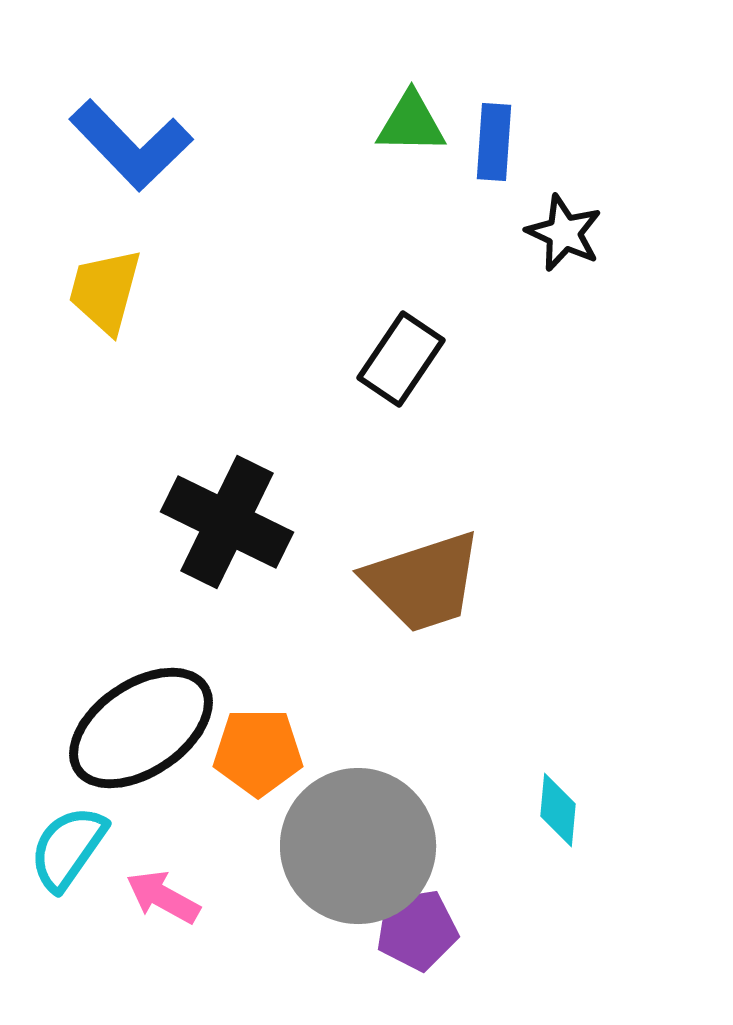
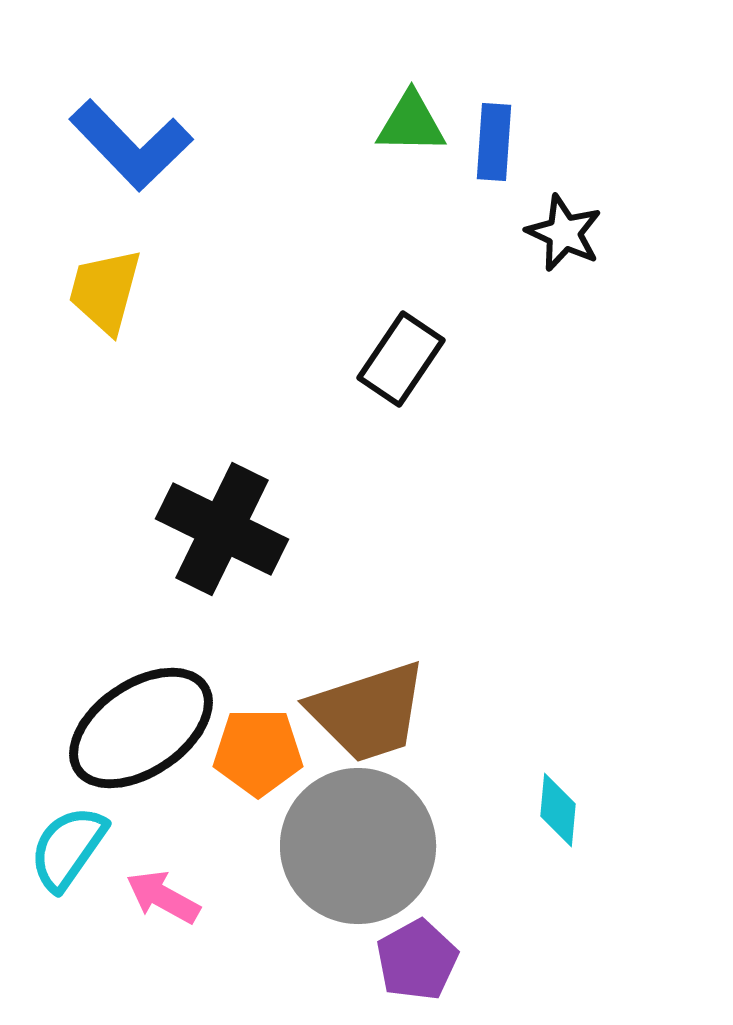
black cross: moved 5 px left, 7 px down
brown trapezoid: moved 55 px left, 130 px down
purple pentagon: moved 30 px down; rotated 20 degrees counterclockwise
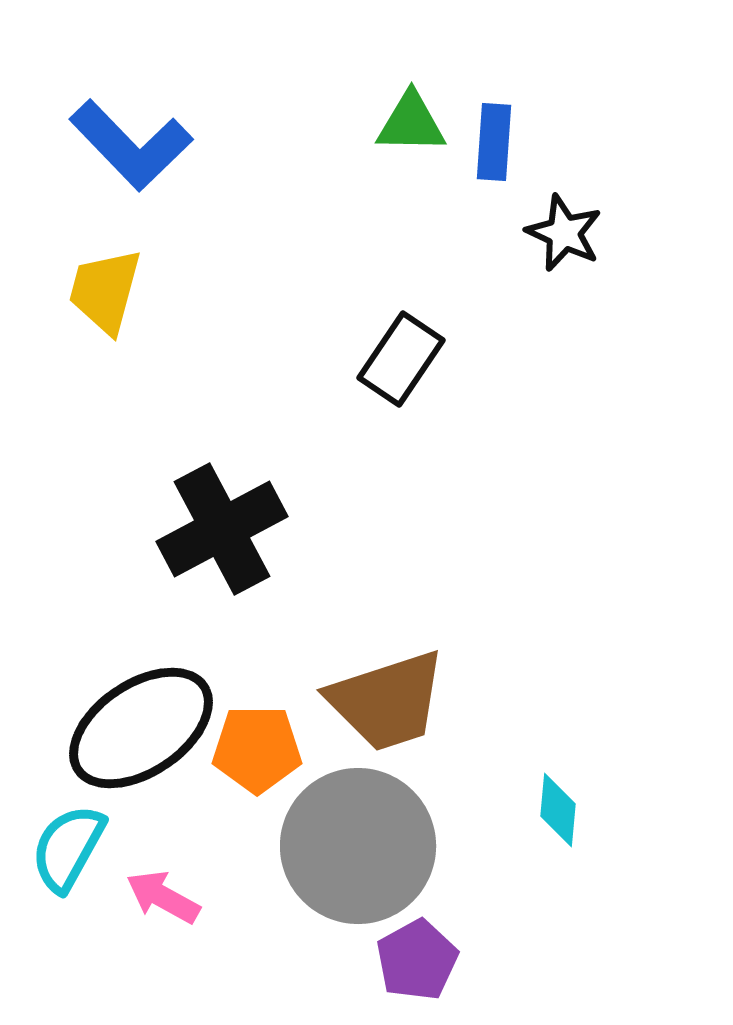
black cross: rotated 36 degrees clockwise
brown trapezoid: moved 19 px right, 11 px up
orange pentagon: moved 1 px left, 3 px up
cyan semicircle: rotated 6 degrees counterclockwise
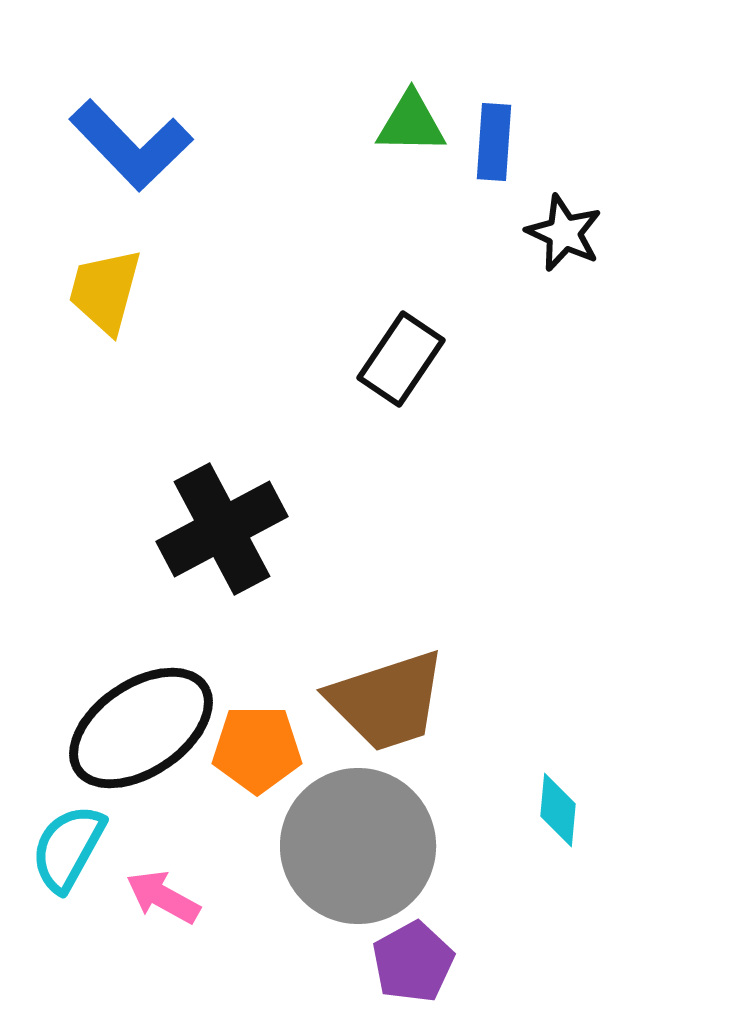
purple pentagon: moved 4 px left, 2 px down
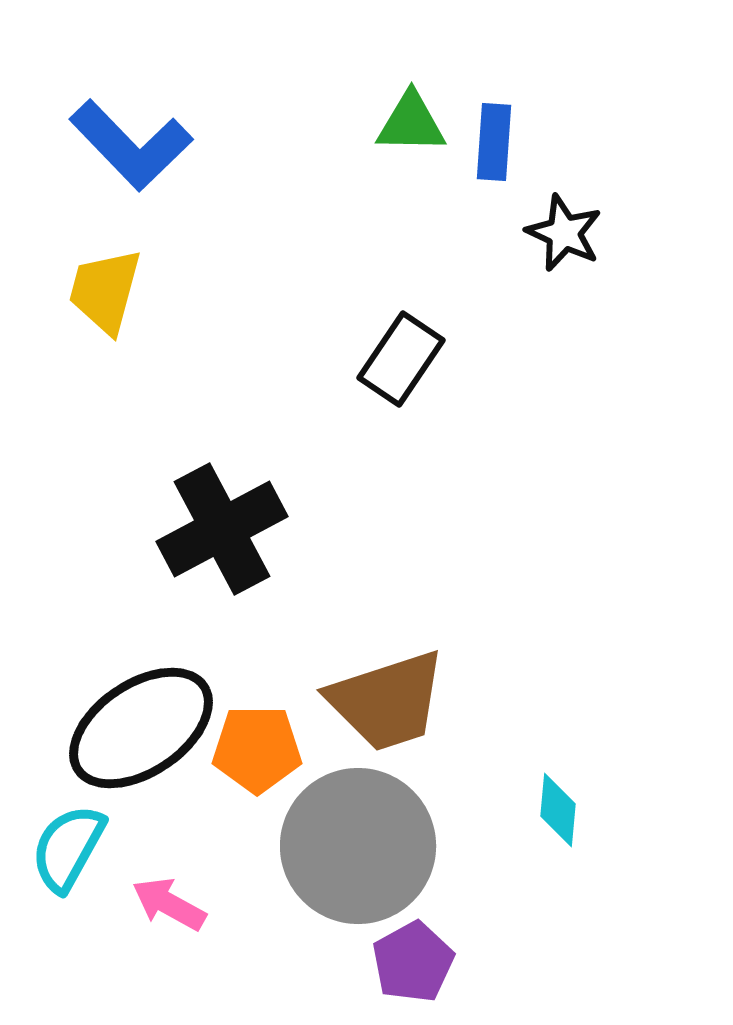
pink arrow: moved 6 px right, 7 px down
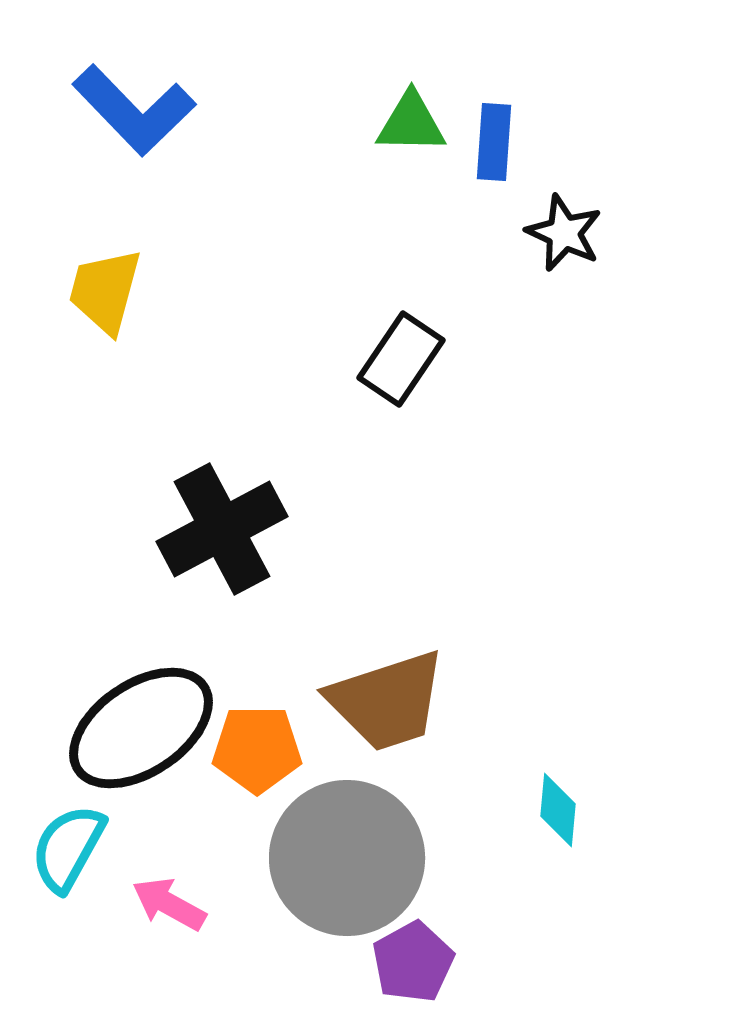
blue L-shape: moved 3 px right, 35 px up
gray circle: moved 11 px left, 12 px down
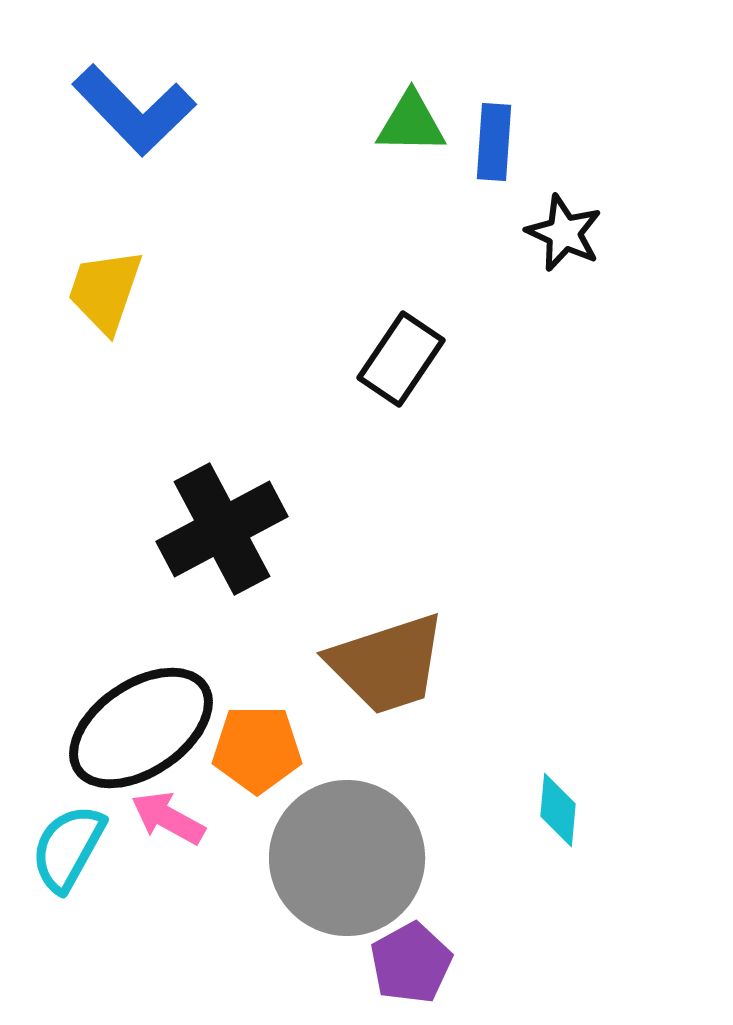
yellow trapezoid: rotated 4 degrees clockwise
brown trapezoid: moved 37 px up
pink arrow: moved 1 px left, 86 px up
purple pentagon: moved 2 px left, 1 px down
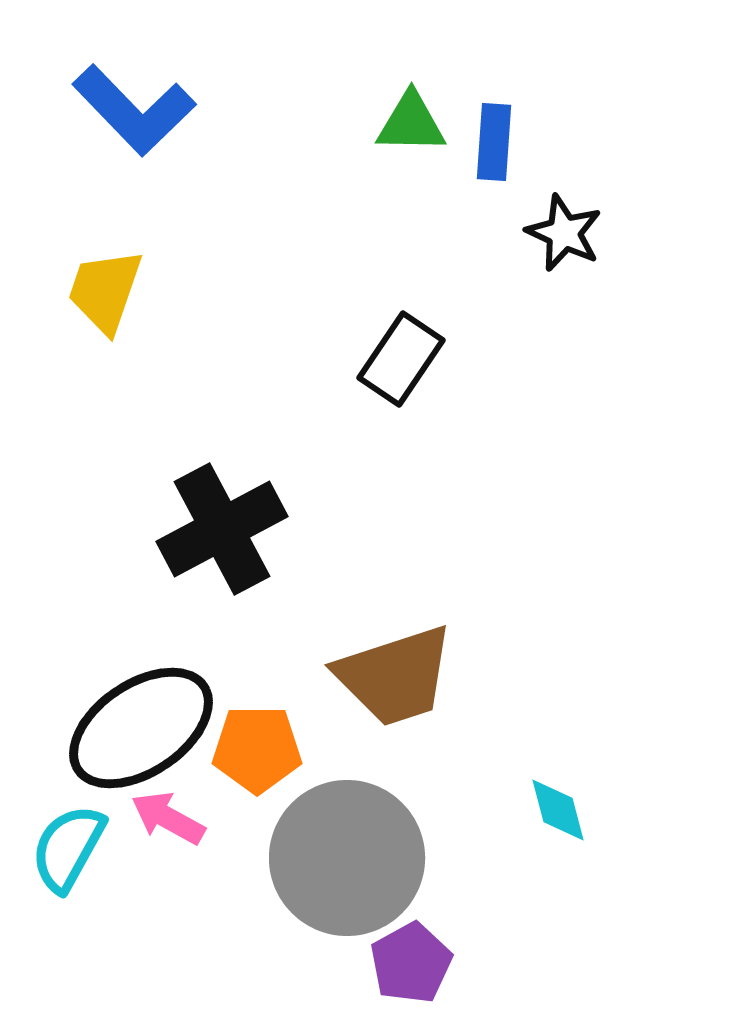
brown trapezoid: moved 8 px right, 12 px down
cyan diamond: rotated 20 degrees counterclockwise
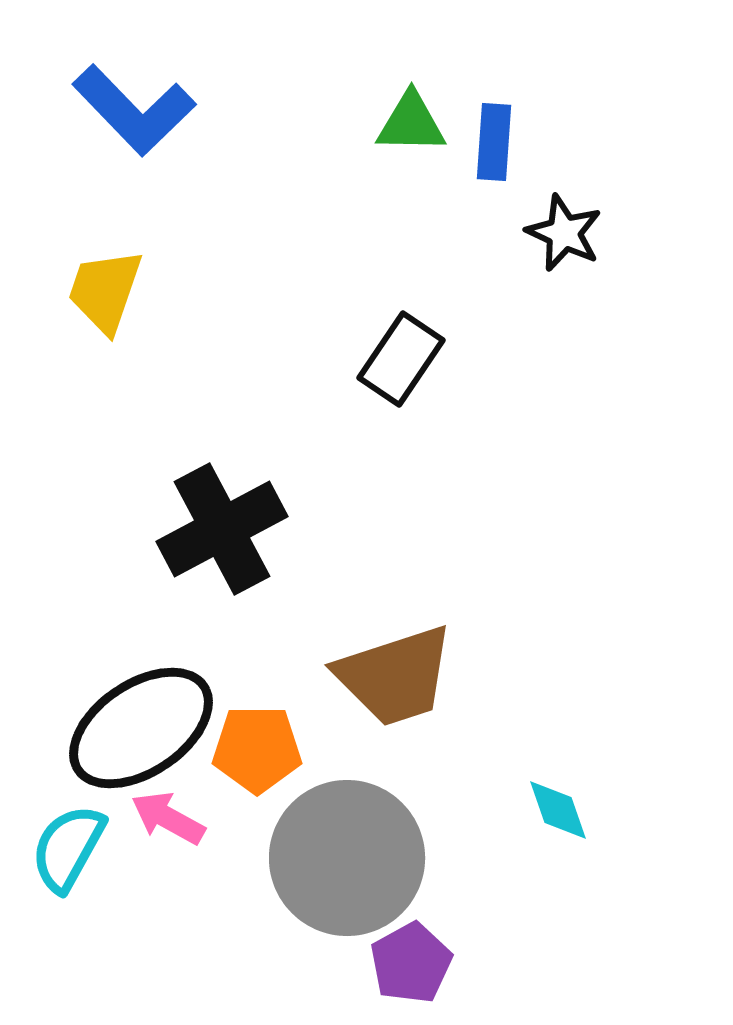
cyan diamond: rotated 4 degrees counterclockwise
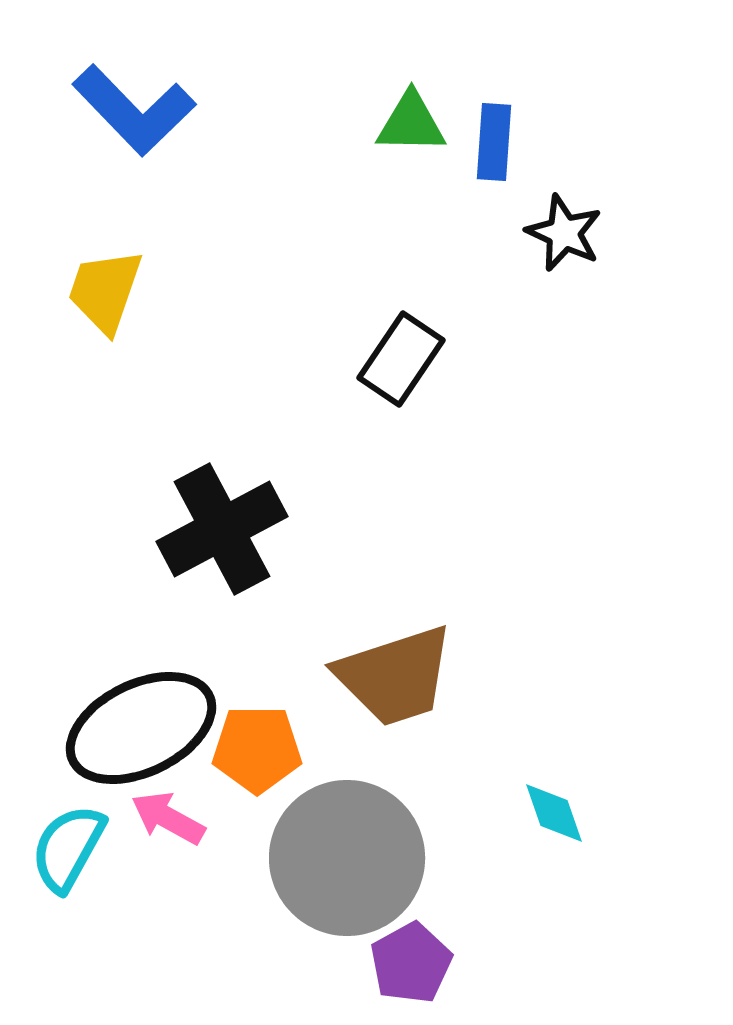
black ellipse: rotated 8 degrees clockwise
cyan diamond: moved 4 px left, 3 px down
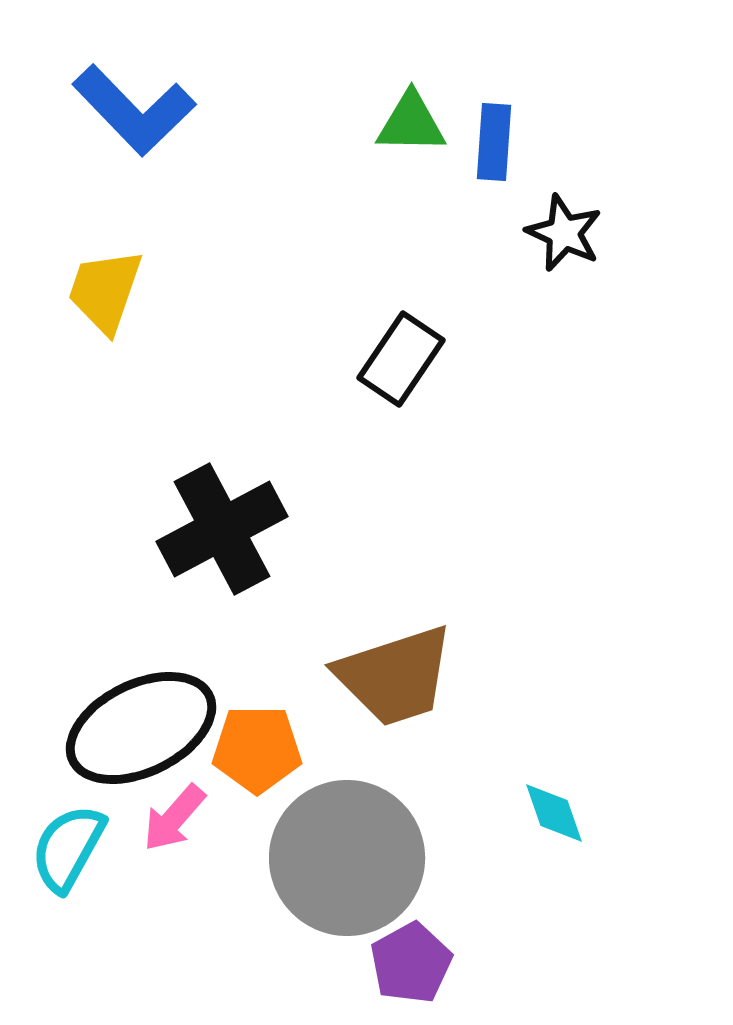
pink arrow: moved 6 px right; rotated 78 degrees counterclockwise
